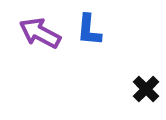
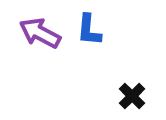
black cross: moved 14 px left, 7 px down
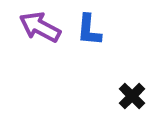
purple arrow: moved 6 px up
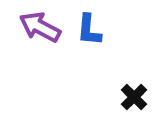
black cross: moved 2 px right, 1 px down
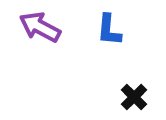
blue L-shape: moved 20 px right
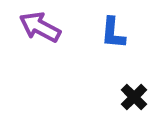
blue L-shape: moved 4 px right, 3 px down
